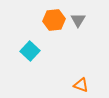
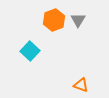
orange hexagon: rotated 15 degrees counterclockwise
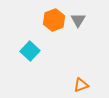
orange triangle: rotated 42 degrees counterclockwise
